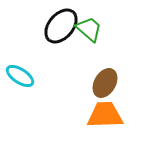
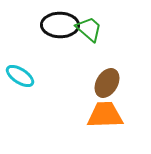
black ellipse: moved 1 px left, 1 px up; rotated 51 degrees clockwise
brown ellipse: moved 2 px right
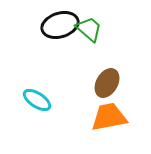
black ellipse: rotated 18 degrees counterclockwise
cyan ellipse: moved 17 px right, 24 px down
orange trapezoid: moved 4 px right, 2 px down; rotated 9 degrees counterclockwise
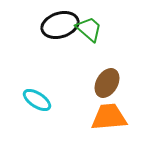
orange trapezoid: rotated 6 degrees clockwise
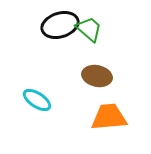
brown ellipse: moved 10 px left, 7 px up; rotated 72 degrees clockwise
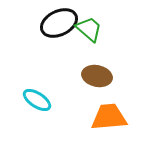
black ellipse: moved 1 px left, 2 px up; rotated 9 degrees counterclockwise
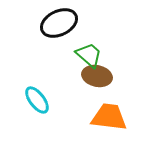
green trapezoid: moved 26 px down
cyan ellipse: rotated 20 degrees clockwise
orange trapezoid: rotated 12 degrees clockwise
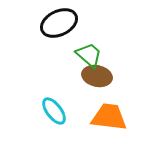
cyan ellipse: moved 17 px right, 11 px down
